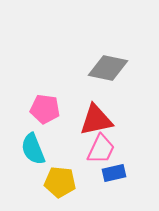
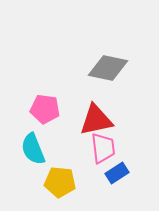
pink trapezoid: moved 2 px right, 1 px up; rotated 32 degrees counterclockwise
blue rectangle: moved 3 px right; rotated 20 degrees counterclockwise
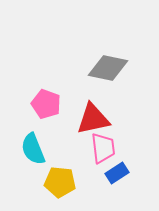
pink pentagon: moved 1 px right, 5 px up; rotated 12 degrees clockwise
red triangle: moved 3 px left, 1 px up
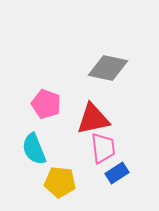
cyan semicircle: moved 1 px right
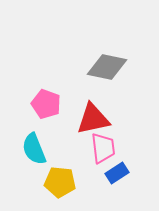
gray diamond: moved 1 px left, 1 px up
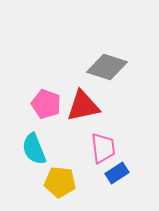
gray diamond: rotated 6 degrees clockwise
red triangle: moved 10 px left, 13 px up
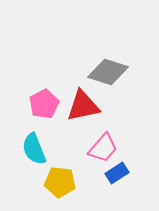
gray diamond: moved 1 px right, 5 px down
pink pentagon: moved 2 px left; rotated 24 degrees clockwise
pink trapezoid: rotated 48 degrees clockwise
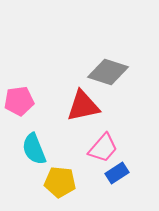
pink pentagon: moved 25 px left, 3 px up; rotated 20 degrees clockwise
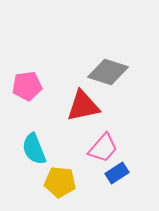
pink pentagon: moved 8 px right, 15 px up
